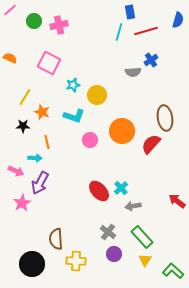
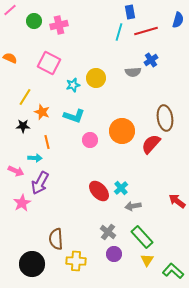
yellow circle: moved 1 px left, 17 px up
yellow triangle: moved 2 px right
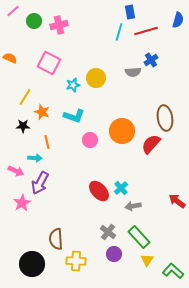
pink line: moved 3 px right, 1 px down
green rectangle: moved 3 px left
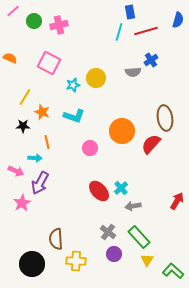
pink circle: moved 8 px down
red arrow: rotated 84 degrees clockwise
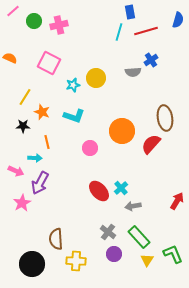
green L-shape: moved 17 px up; rotated 25 degrees clockwise
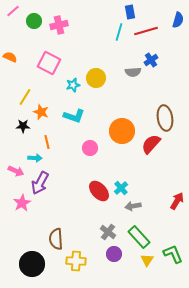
orange semicircle: moved 1 px up
orange star: moved 1 px left
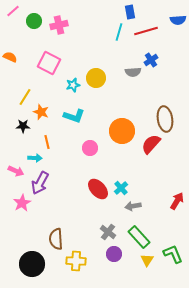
blue semicircle: rotated 70 degrees clockwise
brown ellipse: moved 1 px down
red ellipse: moved 1 px left, 2 px up
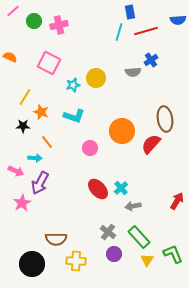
orange line: rotated 24 degrees counterclockwise
brown semicircle: rotated 85 degrees counterclockwise
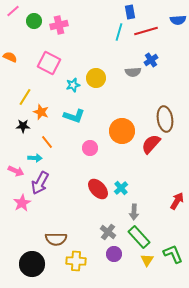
gray arrow: moved 1 px right, 6 px down; rotated 77 degrees counterclockwise
